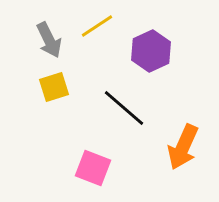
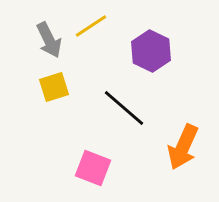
yellow line: moved 6 px left
purple hexagon: rotated 9 degrees counterclockwise
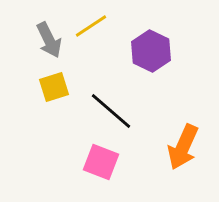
black line: moved 13 px left, 3 px down
pink square: moved 8 px right, 6 px up
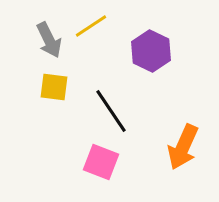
yellow square: rotated 24 degrees clockwise
black line: rotated 15 degrees clockwise
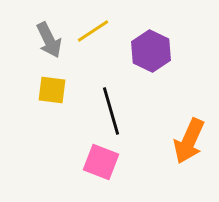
yellow line: moved 2 px right, 5 px down
yellow square: moved 2 px left, 3 px down
black line: rotated 18 degrees clockwise
orange arrow: moved 6 px right, 6 px up
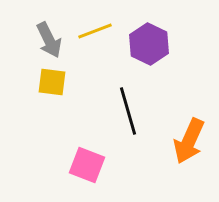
yellow line: moved 2 px right; rotated 12 degrees clockwise
purple hexagon: moved 2 px left, 7 px up
yellow square: moved 8 px up
black line: moved 17 px right
pink square: moved 14 px left, 3 px down
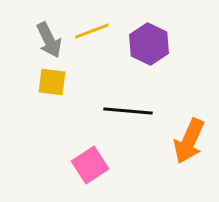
yellow line: moved 3 px left
black line: rotated 69 degrees counterclockwise
pink square: moved 3 px right; rotated 36 degrees clockwise
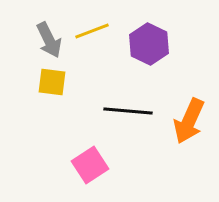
orange arrow: moved 20 px up
